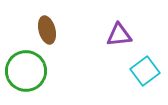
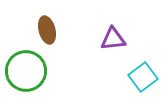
purple triangle: moved 6 px left, 4 px down
cyan square: moved 2 px left, 6 px down
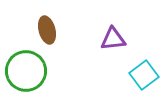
cyan square: moved 1 px right, 2 px up
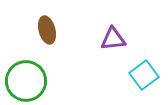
green circle: moved 10 px down
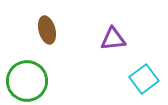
cyan square: moved 4 px down
green circle: moved 1 px right
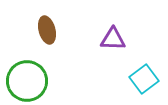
purple triangle: rotated 8 degrees clockwise
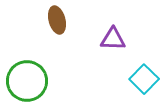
brown ellipse: moved 10 px right, 10 px up
cyan square: rotated 8 degrees counterclockwise
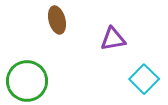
purple triangle: rotated 12 degrees counterclockwise
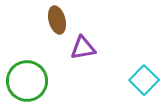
purple triangle: moved 30 px left, 9 px down
cyan square: moved 1 px down
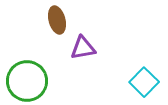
cyan square: moved 2 px down
